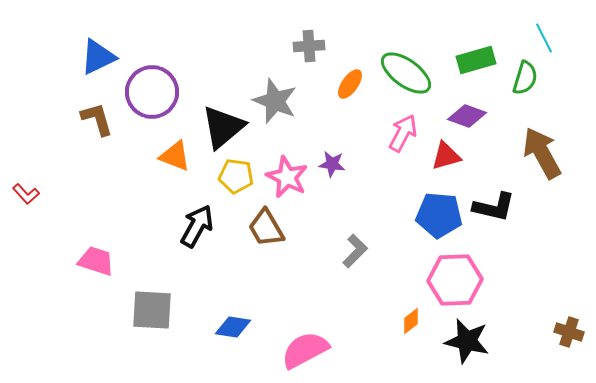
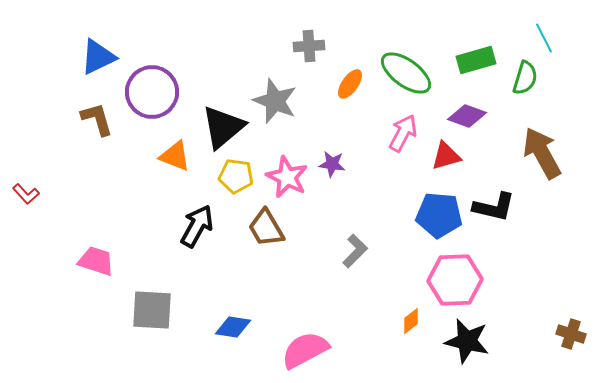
brown cross: moved 2 px right, 2 px down
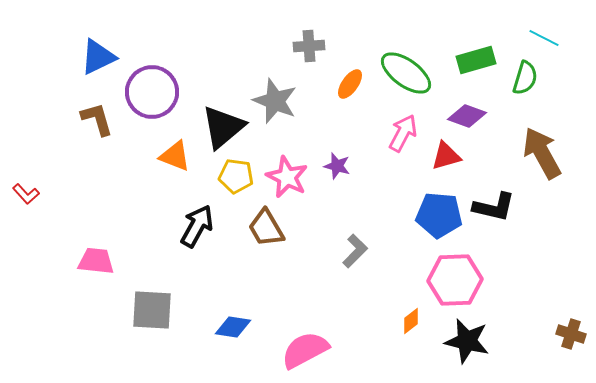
cyan line: rotated 36 degrees counterclockwise
purple star: moved 5 px right, 2 px down; rotated 8 degrees clockwise
pink trapezoid: rotated 12 degrees counterclockwise
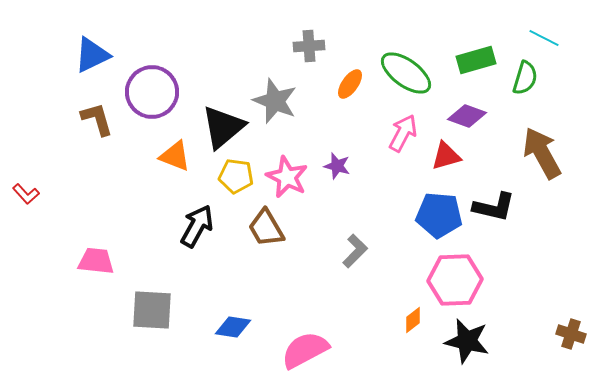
blue triangle: moved 6 px left, 2 px up
orange diamond: moved 2 px right, 1 px up
